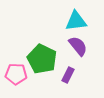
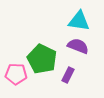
cyan triangle: moved 3 px right; rotated 15 degrees clockwise
purple semicircle: rotated 30 degrees counterclockwise
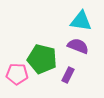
cyan triangle: moved 2 px right
green pentagon: rotated 12 degrees counterclockwise
pink pentagon: moved 1 px right
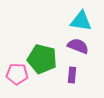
purple rectangle: moved 4 px right; rotated 21 degrees counterclockwise
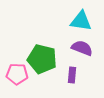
purple semicircle: moved 4 px right, 2 px down
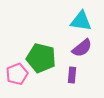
purple semicircle: rotated 120 degrees clockwise
green pentagon: moved 1 px left, 1 px up
pink pentagon: rotated 25 degrees counterclockwise
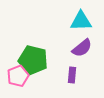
cyan triangle: rotated 10 degrees counterclockwise
green pentagon: moved 8 px left, 2 px down
pink pentagon: moved 1 px right, 2 px down
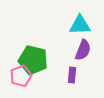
cyan triangle: moved 1 px left, 4 px down
purple semicircle: moved 1 px right, 2 px down; rotated 30 degrees counterclockwise
pink pentagon: moved 3 px right
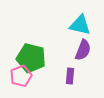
cyan triangle: rotated 15 degrees clockwise
green pentagon: moved 2 px left, 2 px up
purple rectangle: moved 2 px left, 1 px down
